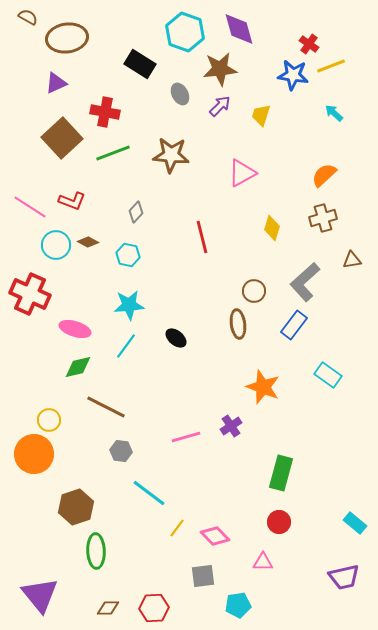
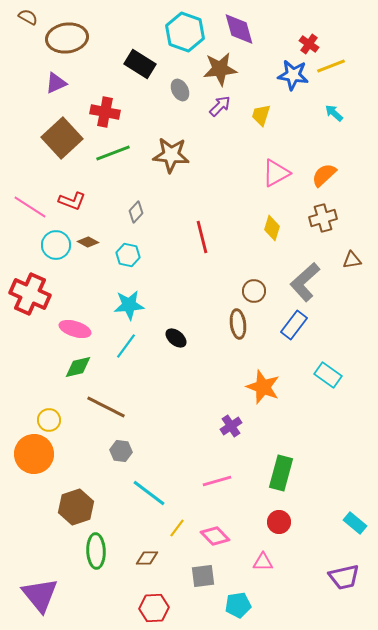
gray ellipse at (180, 94): moved 4 px up
pink triangle at (242, 173): moved 34 px right
pink line at (186, 437): moved 31 px right, 44 px down
brown diamond at (108, 608): moved 39 px right, 50 px up
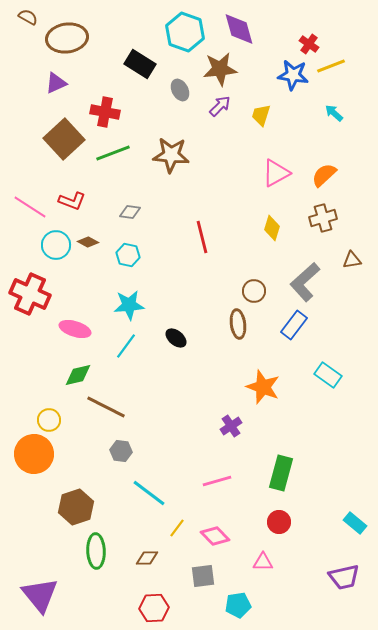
brown square at (62, 138): moved 2 px right, 1 px down
gray diamond at (136, 212): moved 6 px left; rotated 55 degrees clockwise
green diamond at (78, 367): moved 8 px down
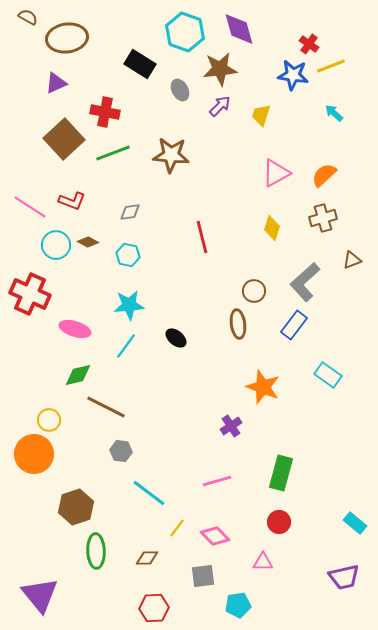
gray diamond at (130, 212): rotated 15 degrees counterclockwise
brown triangle at (352, 260): rotated 12 degrees counterclockwise
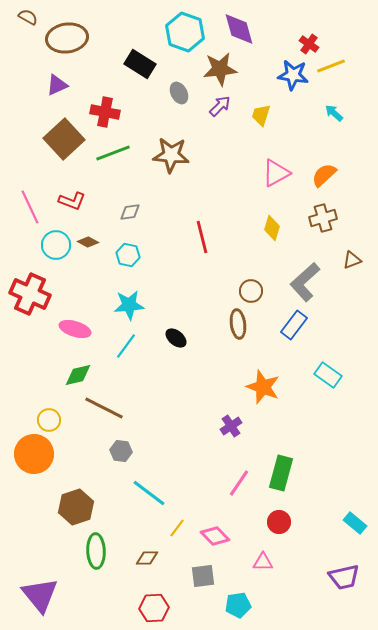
purple triangle at (56, 83): moved 1 px right, 2 px down
gray ellipse at (180, 90): moved 1 px left, 3 px down
pink line at (30, 207): rotated 32 degrees clockwise
brown circle at (254, 291): moved 3 px left
brown line at (106, 407): moved 2 px left, 1 px down
pink line at (217, 481): moved 22 px right, 2 px down; rotated 40 degrees counterclockwise
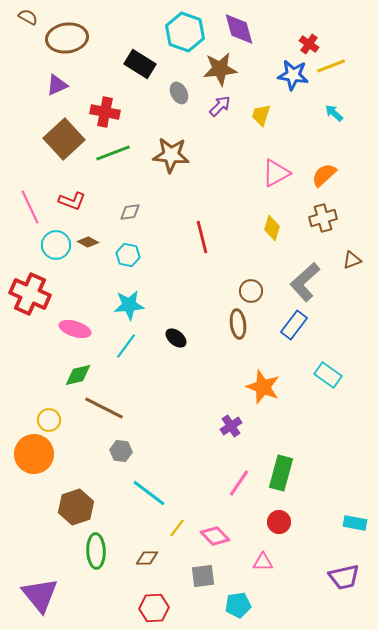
cyan rectangle at (355, 523): rotated 30 degrees counterclockwise
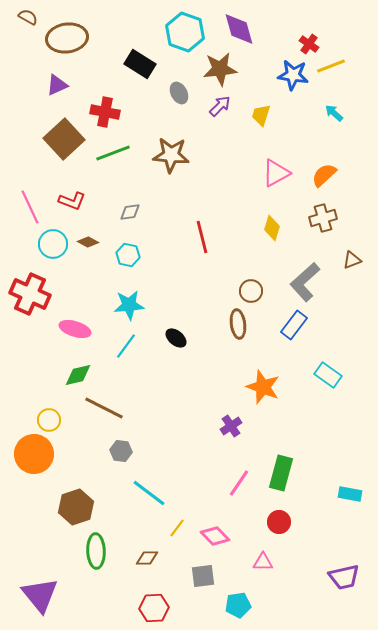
cyan circle at (56, 245): moved 3 px left, 1 px up
cyan rectangle at (355, 523): moved 5 px left, 29 px up
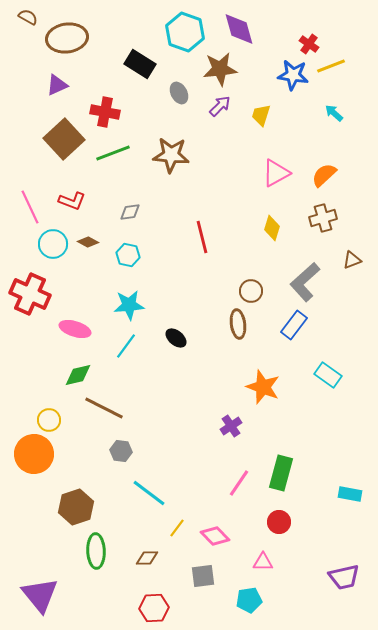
cyan pentagon at (238, 605): moved 11 px right, 5 px up
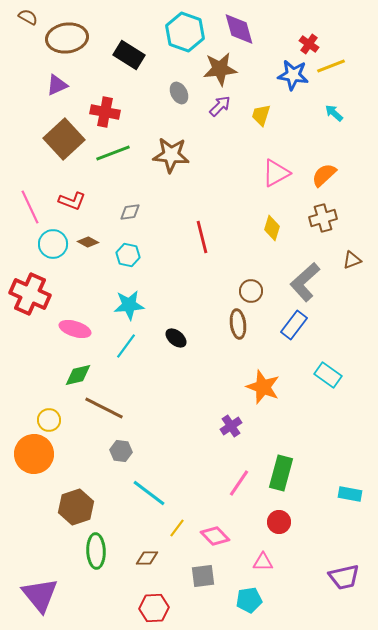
black rectangle at (140, 64): moved 11 px left, 9 px up
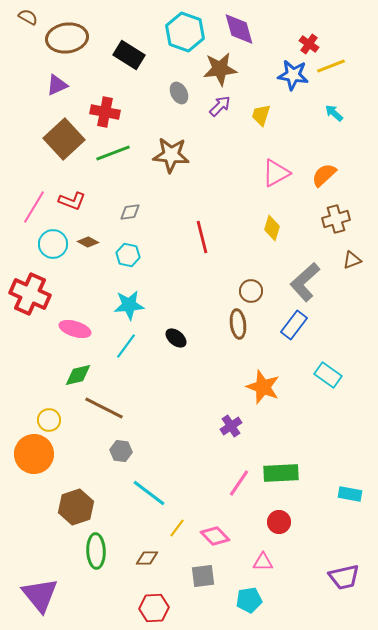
pink line at (30, 207): moved 4 px right; rotated 56 degrees clockwise
brown cross at (323, 218): moved 13 px right, 1 px down
green rectangle at (281, 473): rotated 72 degrees clockwise
